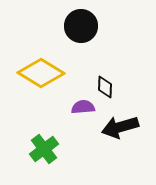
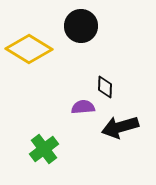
yellow diamond: moved 12 px left, 24 px up
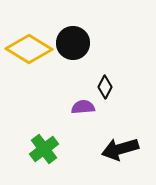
black circle: moved 8 px left, 17 px down
black diamond: rotated 25 degrees clockwise
black arrow: moved 22 px down
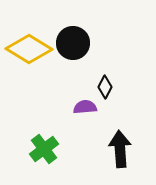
purple semicircle: moved 2 px right
black arrow: rotated 102 degrees clockwise
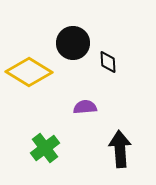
yellow diamond: moved 23 px down
black diamond: moved 3 px right, 25 px up; rotated 30 degrees counterclockwise
green cross: moved 1 px right, 1 px up
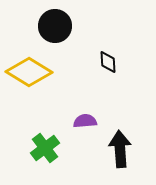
black circle: moved 18 px left, 17 px up
purple semicircle: moved 14 px down
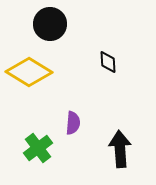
black circle: moved 5 px left, 2 px up
purple semicircle: moved 12 px left, 2 px down; rotated 100 degrees clockwise
green cross: moved 7 px left
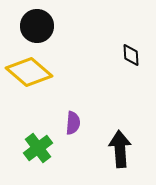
black circle: moved 13 px left, 2 px down
black diamond: moved 23 px right, 7 px up
yellow diamond: rotated 9 degrees clockwise
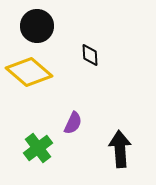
black diamond: moved 41 px left
purple semicircle: rotated 20 degrees clockwise
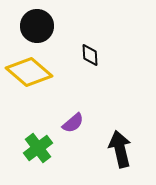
purple semicircle: rotated 25 degrees clockwise
black arrow: rotated 9 degrees counterclockwise
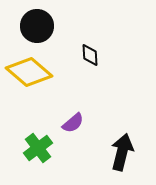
black arrow: moved 2 px right, 3 px down; rotated 27 degrees clockwise
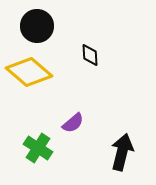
green cross: rotated 20 degrees counterclockwise
